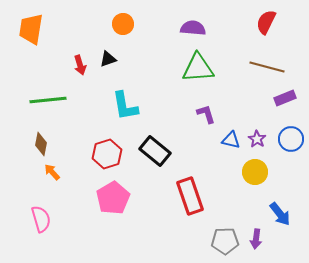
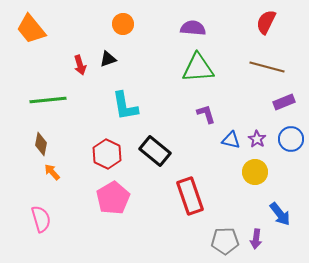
orange trapezoid: rotated 48 degrees counterclockwise
purple rectangle: moved 1 px left, 4 px down
red hexagon: rotated 16 degrees counterclockwise
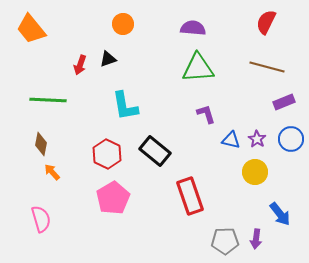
red arrow: rotated 36 degrees clockwise
green line: rotated 9 degrees clockwise
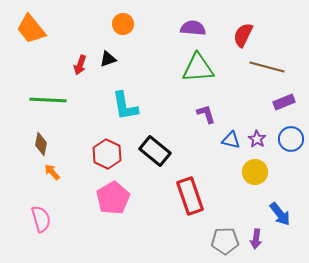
red semicircle: moved 23 px left, 13 px down
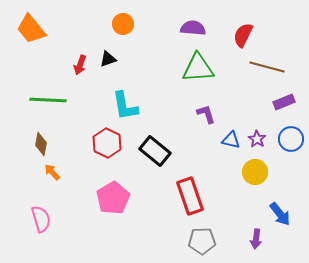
red hexagon: moved 11 px up
gray pentagon: moved 23 px left
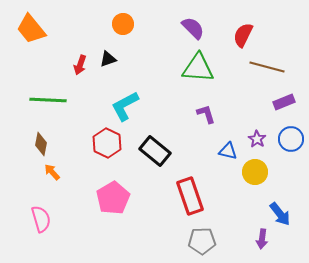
purple semicircle: rotated 40 degrees clockwise
green triangle: rotated 8 degrees clockwise
cyan L-shape: rotated 72 degrees clockwise
blue triangle: moved 3 px left, 11 px down
purple arrow: moved 6 px right
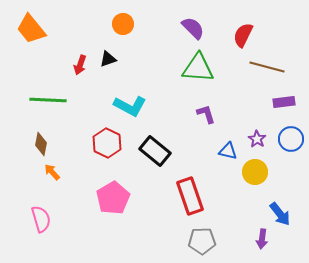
purple rectangle: rotated 15 degrees clockwise
cyan L-shape: moved 5 px right; rotated 124 degrees counterclockwise
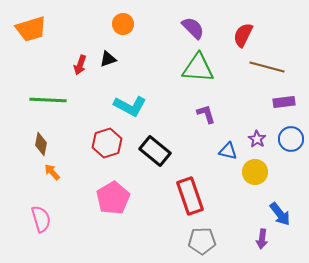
orange trapezoid: rotated 68 degrees counterclockwise
red hexagon: rotated 16 degrees clockwise
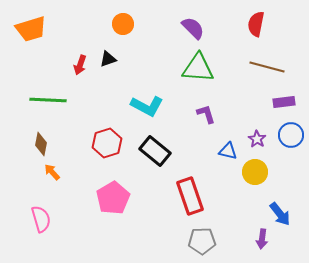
red semicircle: moved 13 px right, 11 px up; rotated 15 degrees counterclockwise
cyan L-shape: moved 17 px right
blue circle: moved 4 px up
